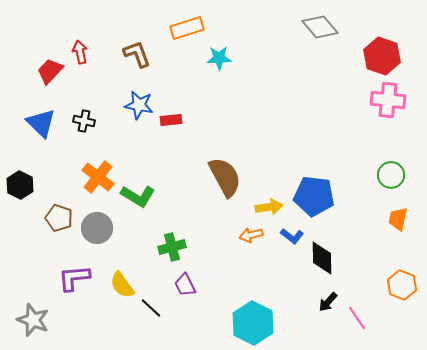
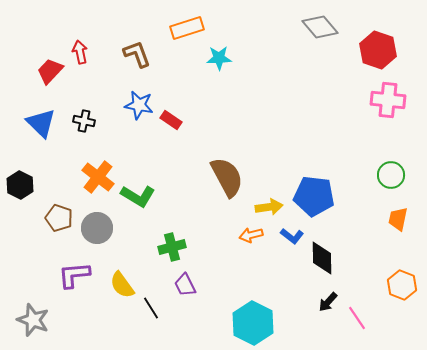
red hexagon: moved 4 px left, 6 px up
red rectangle: rotated 40 degrees clockwise
brown semicircle: moved 2 px right
purple L-shape: moved 3 px up
black line: rotated 15 degrees clockwise
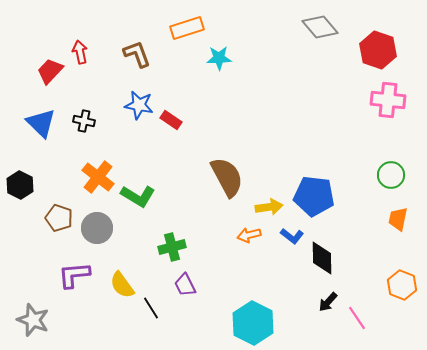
orange arrow: moved 2 px left
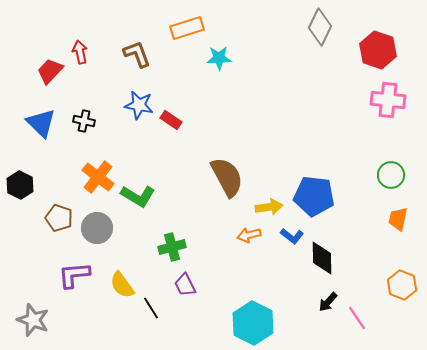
gray diamond: rotated 66 degrees clockwise
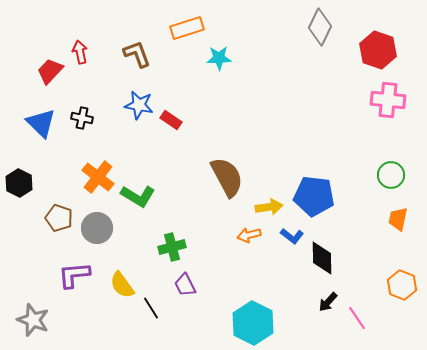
black cross: moved 2 px left, 3 px up
black hexagon: moved 1 px left, 2 px up
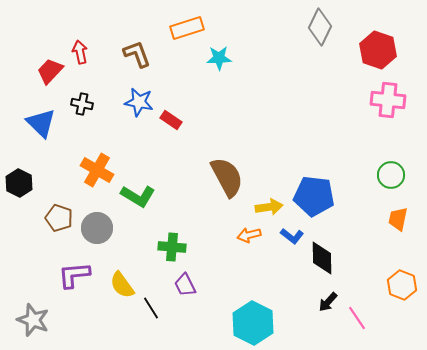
blue star: moved 3 px up
black cross: moved 14 px up
orange cross: moved 1 px left, 7 px up; rotated 8 degrees counterclockwise
green cross: rotated 20 degrees clockwise
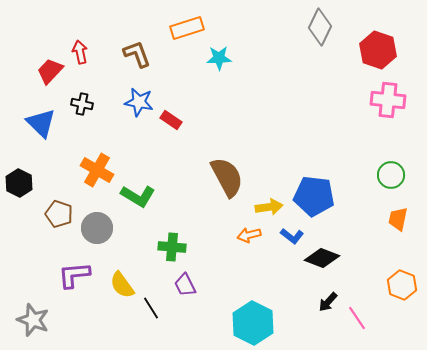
brown pentagon: moved 4 px up
black diamond: rotated 68 degrees counterclockwise
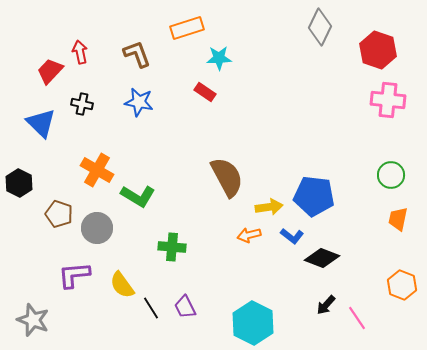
red rectangle: moved 34 px right, 28 px up
purple trapezoid: moved 22 px down
black arrow: moved 2 px left, 3 px down
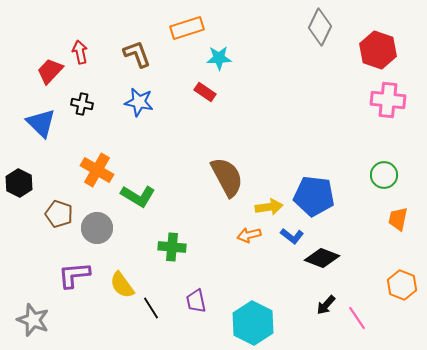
green circle: moved 7 px left
purple trapezoid: moved 11 px right, 6 px up; rotated 15 degrees clockwise
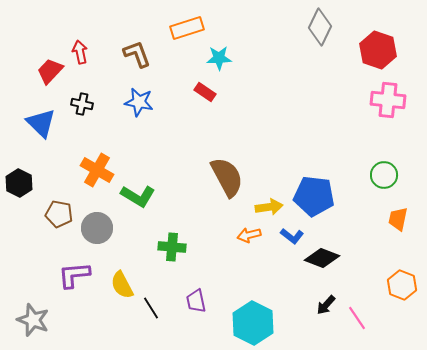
brown pentagon: rotated 8 degrees counterclockwise
yellow semicircle: rotated 8 degrees clockwise
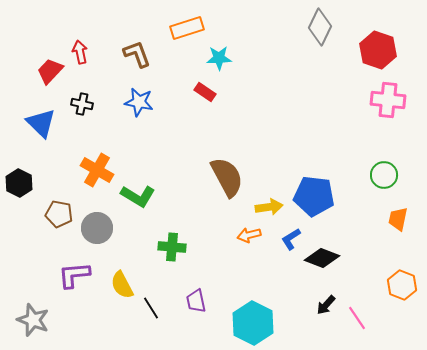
blue L-shape: moved 1 px left, 3 px down; rotated 110 degrees clockwise
